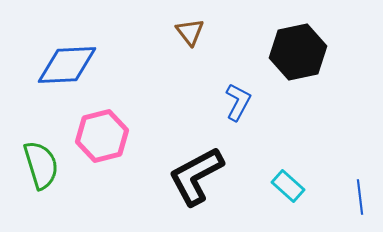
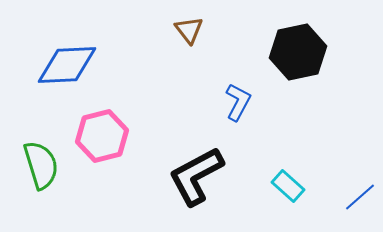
brown triangle: moved 1 px left, 2 px up
blue line: rotated 56 degrees clockwise
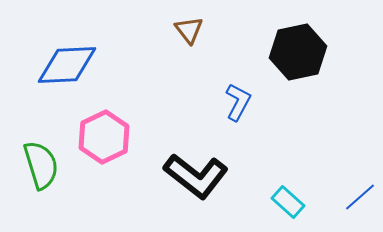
pink hexagon: moved 2 px right, 1 px down; rotated 12 degrees counterclockwise
black L-shape: rotated 114 degrees counterclockwise
cyan rectangle: moved 16 px down
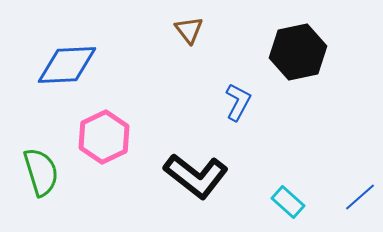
green semicircle: moved 7 px down
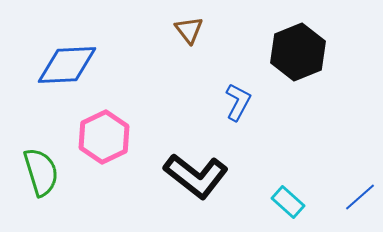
black hexagon: rotated 10 degrees counterclockwise
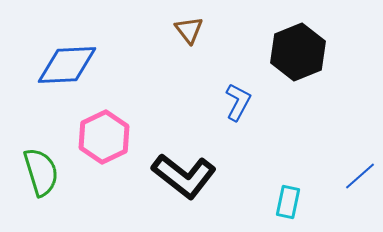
black L-shape: moved 12 px left
blue line: moved 21 px up
cyan rectangle: rotated 60 degrees clockwise
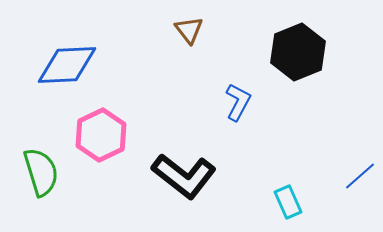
pink hexagon: moved 3 px left, 2 px up
cyan rectangle: rotated 36 degrees counterclockwise
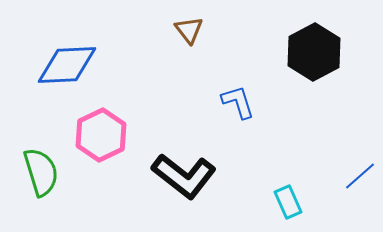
black hexagon: moved 16 px right; rotated 6 degrees counterclockwise
blue L-shape: rotated 45 degrees counterclockwise
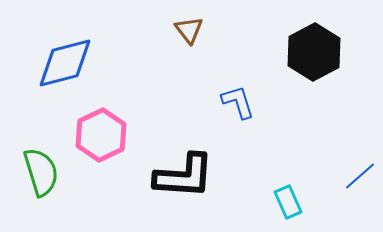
blue diamond: moved 2 px left, 2 px up; rotated 12 degrees counterclockwise
black L-shape: rotated 34 degrees counterclockwise
